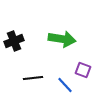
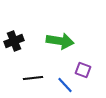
green arrow: moved 2 px left, 2 px down
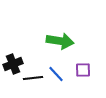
black cross: moved 1 px left, 23 px down
purple square: rotated 21 degrees counterclockwise
blue line: moved 9 px left, 11 px up
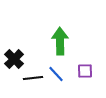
green arrow: rotated 100 degrees counterclockwise
black cross: moved 1 px right, 5 px up; rotated 24 degrees counterclockwise
purple square: moved 2 px right, 1 px down
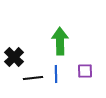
black cross: moved 2 px up
blue line: rotated 42 degrees clockwise
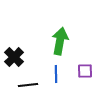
green arrow: rotated 12 degrees clockwise
black line: moved 5 px left, 7 px down
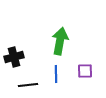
black cross: rotated 30 degrees clockwise
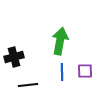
blue line: moved 6 px right, 2 px up
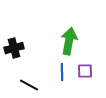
green arrow: moved 9 px right
black cross: moved 9 px up
black line: moved 1 px right; rotated 36 degrees clockwise
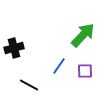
green arrow: moved 14 px right, 6 px up; rotated 32 degrees clockwise
blue line: moved 3 px left, 6 px up; rotated 36 degrees clockwise
